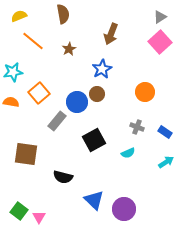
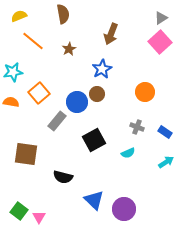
gray triangle: moved 1 px right, 1 px down
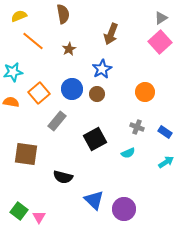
blue circle: moved 5 px left, 13 px up
black square: moved 1 px right, 1 px up
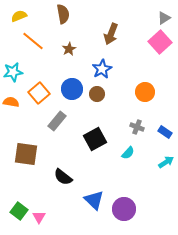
gray triangle: moved 3 px right
cyan semicircle: rotated 24 degrees counterclockwise
black semicircle: rotated 24 degrees clockwise
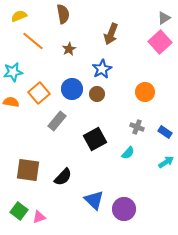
brown square: moved 2 px right, 16 px down
black semicircle: rotated 84 degrees counterclockwise
pink triangle: rotated 40 degrees clockwise
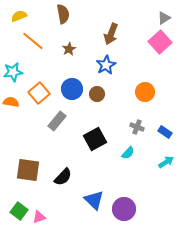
blue star: moved 4 px right, 4 px up
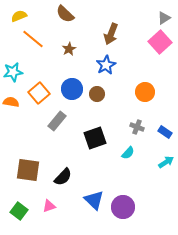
brown semicircle: moved 2 px right; rotated 144 degrees clockwise
orange line: moved 2 px up
black square: moved 1 px up; rotated 10 degrees clockwise
purple circle: moved 1 px left, 2 px up
pink triangle: moved 10 px right, 11 px up
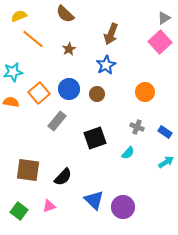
blue circle: moved 3 px left
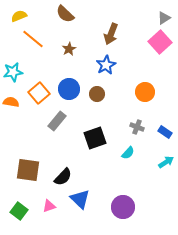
blue triangle: moved 14 px left, 1 px up
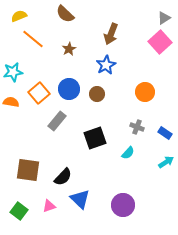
blue rectangle: moved 1 px down
purple circle: moved 2 px up
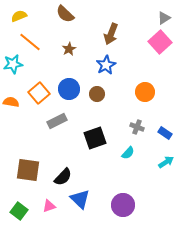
orange line: moved 3 px left, 3 px down
cyan star: moved 8 px up
gray rectangle: rotated 24 degrees clockwise
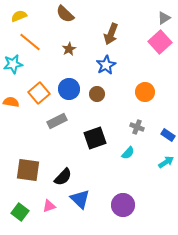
blue rectangle: moved 3 px right, 2 px down
green square: moved 1 px right, 1 px down
